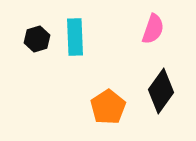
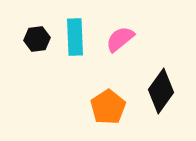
pink semicircle: moved 33 px left, 10 px down; rotated 148 degrees counterclockwise
black hexagon: rotated 10 degrees clockwise
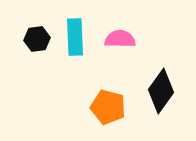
pink semicircle: rotated 40 degrees clockwise
orange pentagon: rotated 24 degrees counterclockwise
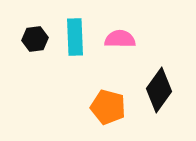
black hexagon: moved 2 px left
black diamond: moved 2 px left, 1 px up
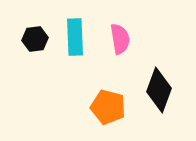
pink semicircle: rotated 80 degrees clockwise
black diamond: rotated 15 degrees counterclockwise
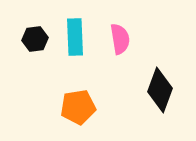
black diamond: moved 1 px right
orange pentagon: moved 30 px left; rotated 24 degrees counterclockwise
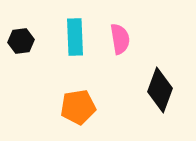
black hexagon: moved 14 px left, 2 px down
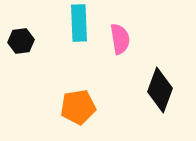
cyan rectangle: moved 4 px right, 14 px up
